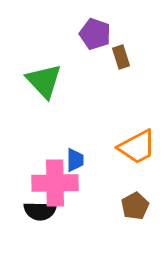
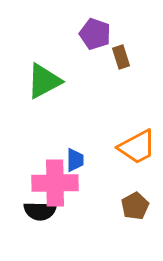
green triangle: rotated 45 degrees clockwise
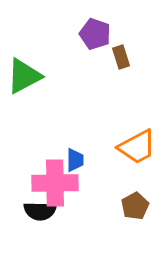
green triangle: moved 20 px left, 5 px up
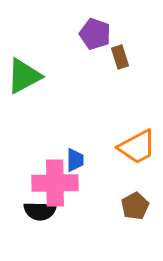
brown rectangle: moved 1 px left
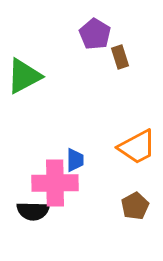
purple pentagon: rotated 12 degrees clockwise
black semicircle: moved 7 px left
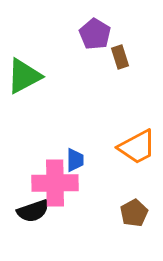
brown pentagon: moved 1 px left, 7 px down
black semicircle: rotated 20 degrees counterclockwise
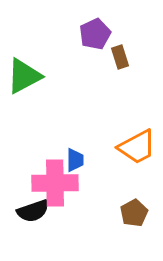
purple pentagon: rotated 16 degrees clockwise
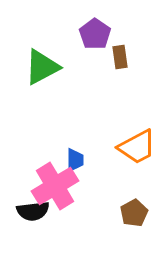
purple pentagon: rotated 12 degrees counterclockwise
brown rectangle: rotated 10 degrees clockwise
green triangle: moved 18 px right, 9 px up
pink cross: moved 3 px down; rotated 30 degrees counterclockwise
black semicircle: rotated 12 degrees clockwise
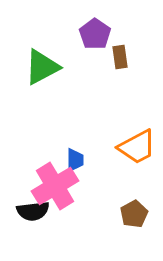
brown pentagon: moved 1 px down
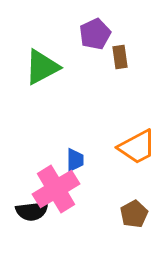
purple pentagon: rotated 12 degrees clockwise
pink cross: moved 1 px right, 3 px down
black semicircle: moved 1 px left
